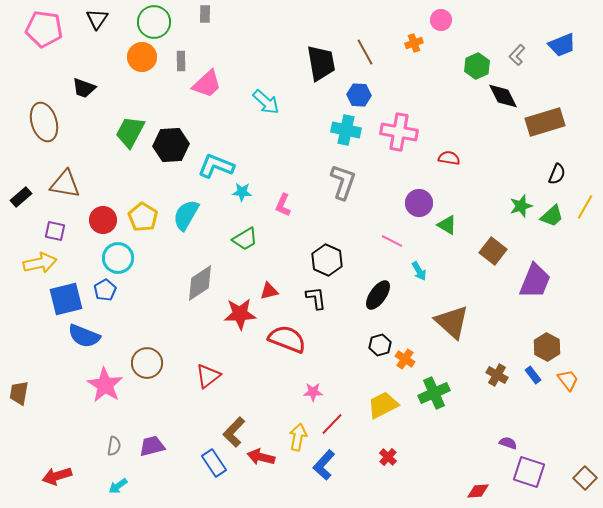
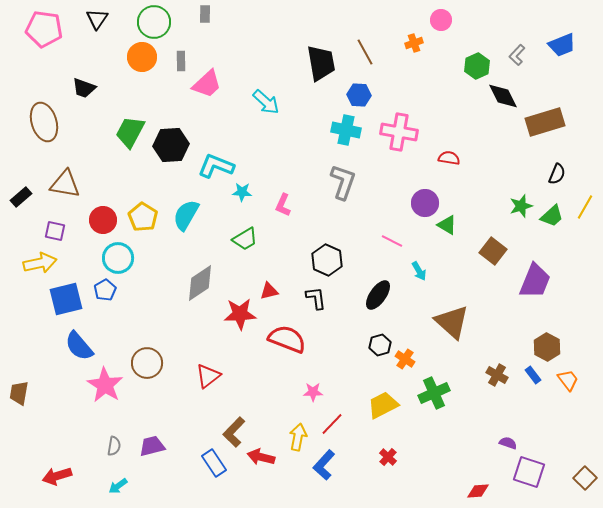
purple circle at (419, 203): moved 6 px right
blue semicircle at (84, 336): moved 5 px left, 10 px down; rotated 28 degrees clockwise
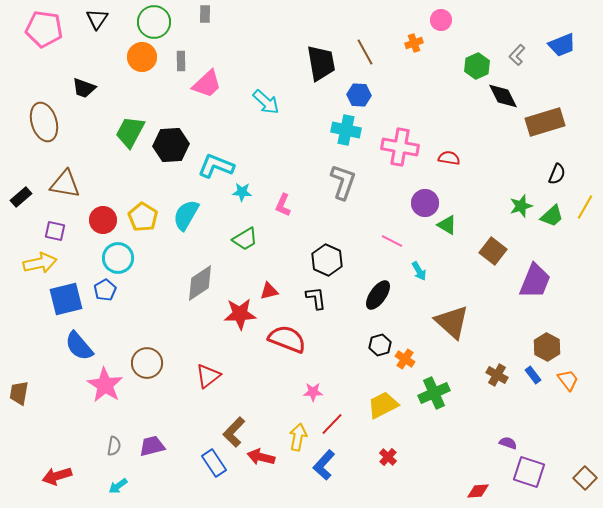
pink cross at (399, 132): moved 1 px right, 15 px down
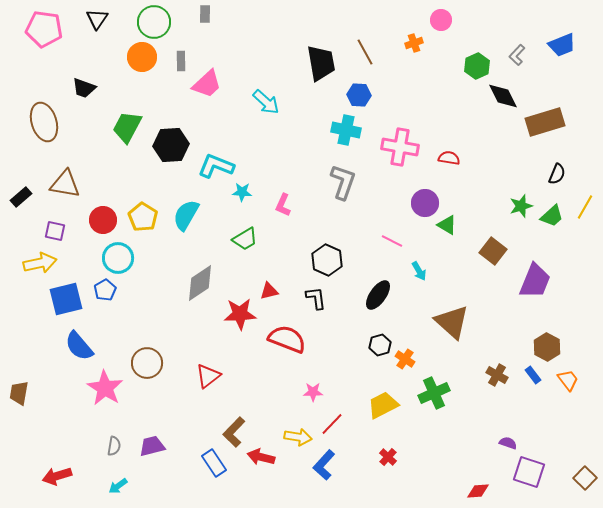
green trapezoid at (130, 132): moved 3 px left, 5 px up
pink star at (105, 385): moved 3 px down
yellow arrow at (298, 437): rotated 88 degrees clockwise
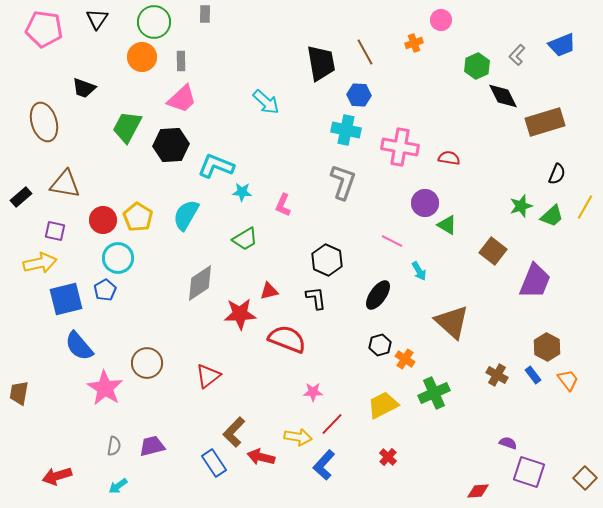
pink trapezoid at (207, 84): moved 25 px left, 15 px down
yellow pentagon at (143, 217): moved 5 px left
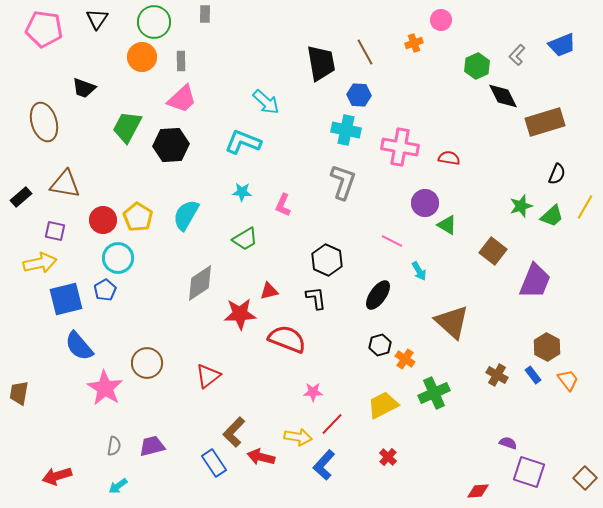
cyan L-shape at (216, 166): moved 27 px right, 24 px up
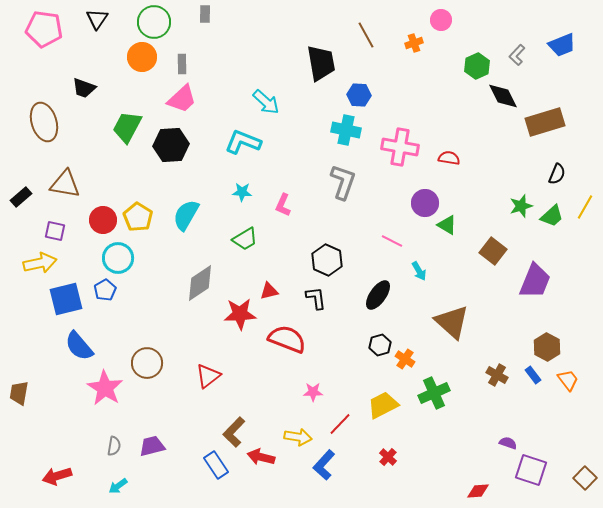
brown line at (365, 52): moved 1 px right, 17 px up
gray rectangle at (181, 61): moved 1 px right, 3 px down
red line at (332, 424): moved 8 px right
blue rectangle at (214, 463): moved 2 px right, 2 px down
purple square at (529, 472): moved 2 px right, 2 px up
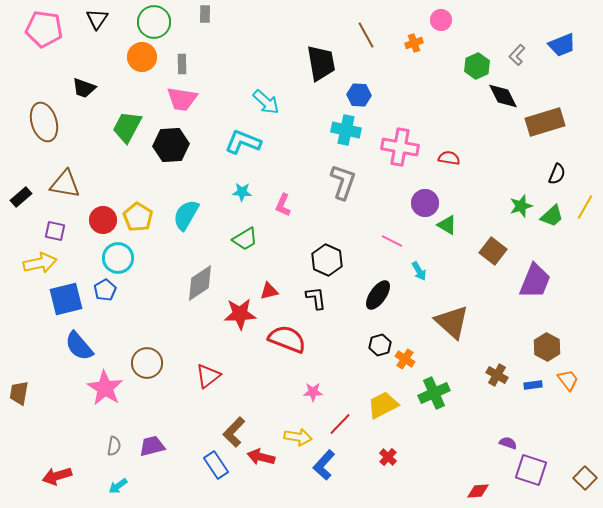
pink trapezoid at (182, 99): rotated 52 degrees clockwise
blue rectangle at (533, 375): moved 10 px down; rotated 60 degrees counterclockwise
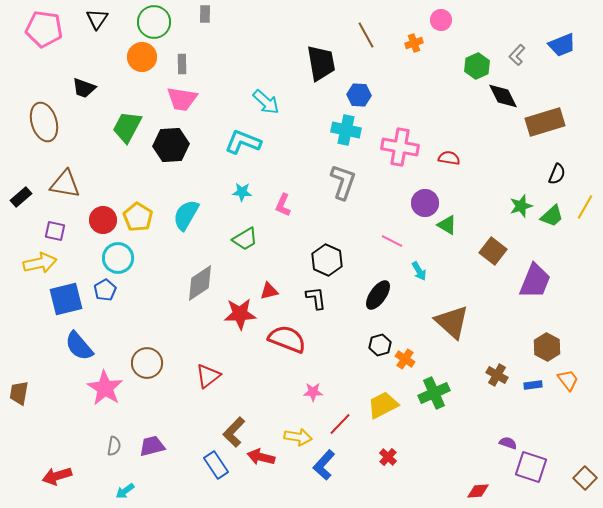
purple square at (531, 470): moved 3 px up
cyan arrow at (118, 486): moved 7 px right, 5 px down
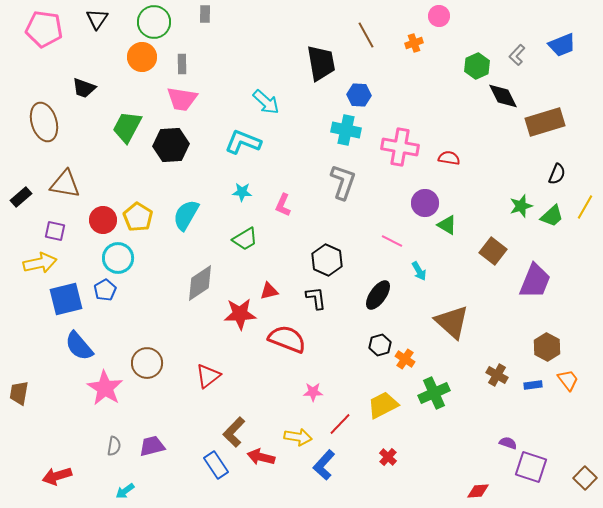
pink circle at (441, 20): moved 2 px left, 4 px up
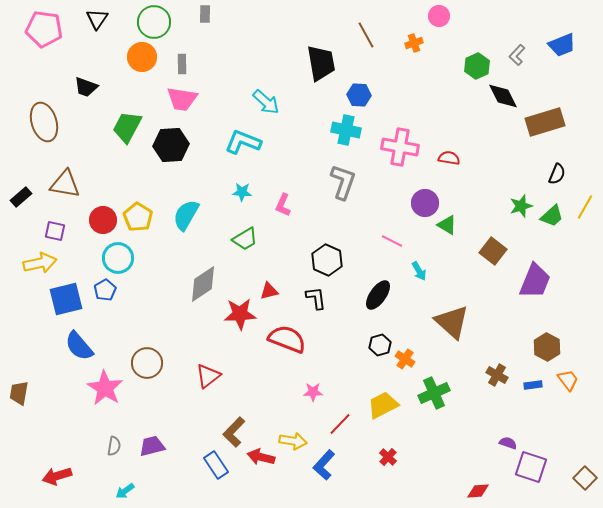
black trapezoid at (84, 88): moved 2 px right, 1 px up
gray diamond at (200, 283): moved 3 px right, 1 px down
yellow arrow at (298, 437): moved 5 px left, 4 px down
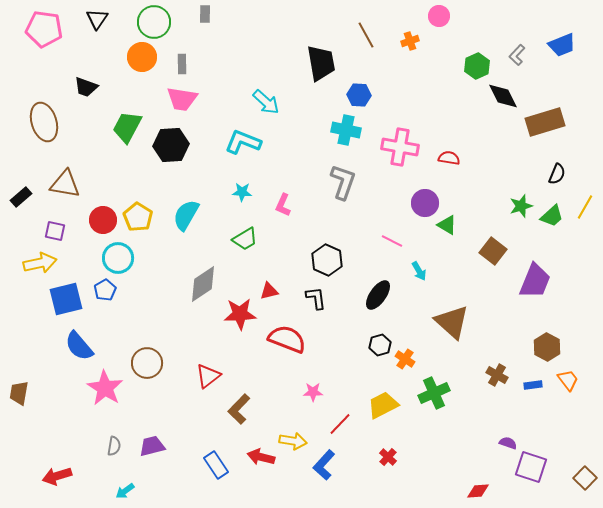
orange cross at (414, 43): moved 4 px left, 2 px up
brown L-shape at (234, 432): moved 5 px right, 23 px up
